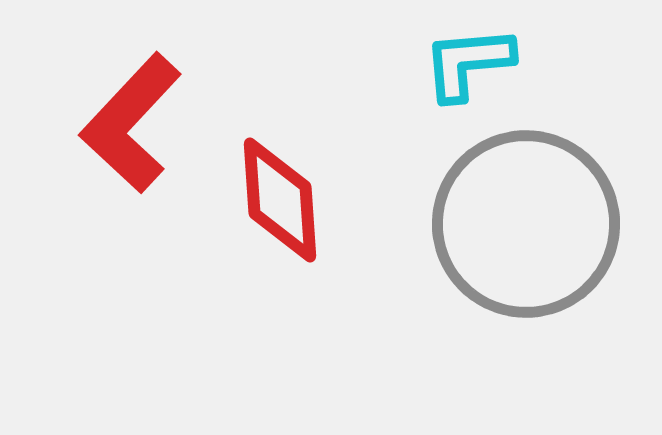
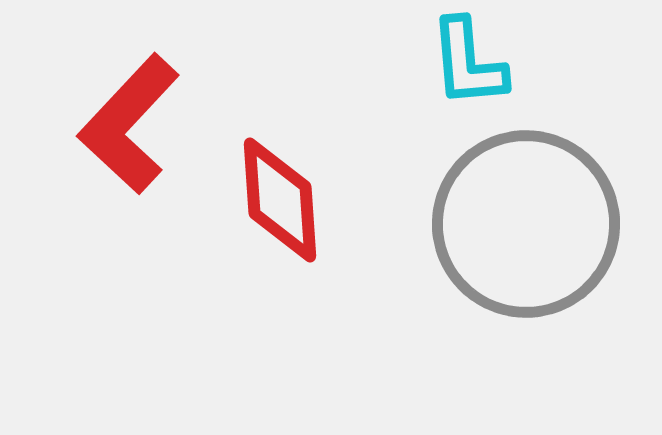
cyan L-shape: rotated 90 degrees counterclockwise
red L-shape: moved 2 px left, 1 px down
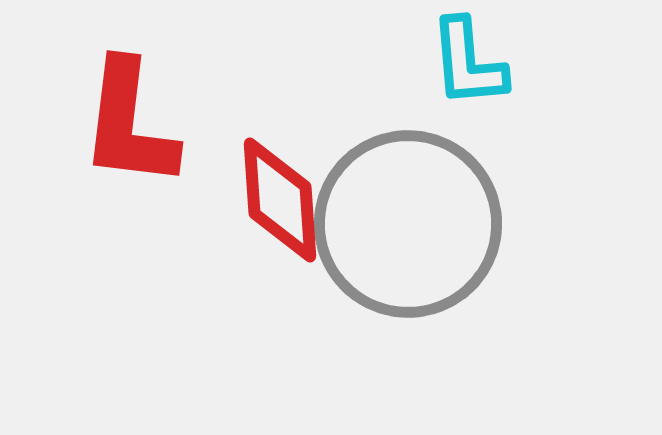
red L-shape: rotated 36 degrees counterclockwise
gray circle: moved 118 px left
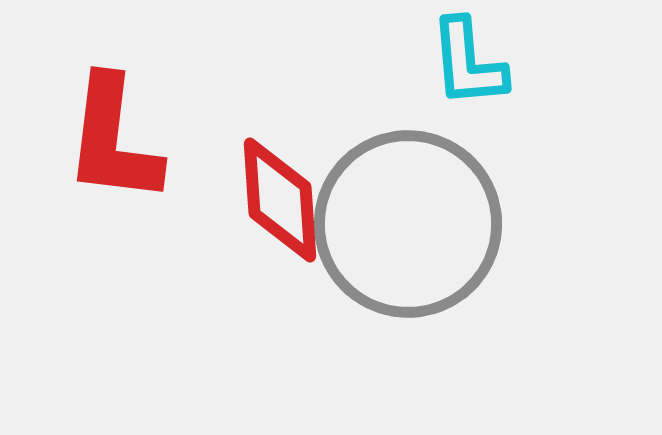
red L-shape: moved 16 px left, 16 px down
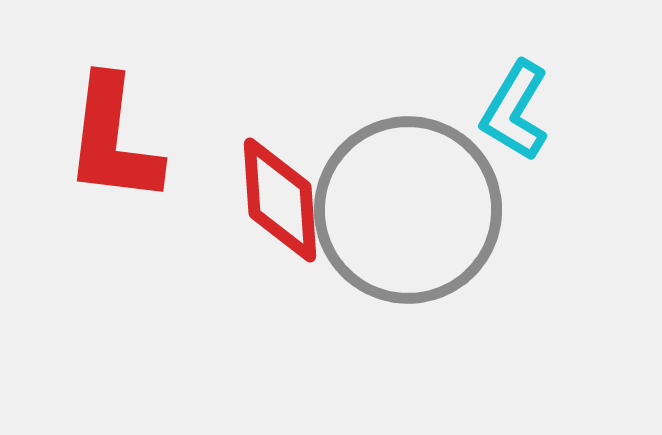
cyan L-shape: moved 47 px right, 48 px down; rotated 36 degrees clockwise
gray circle: moved 14 px up
